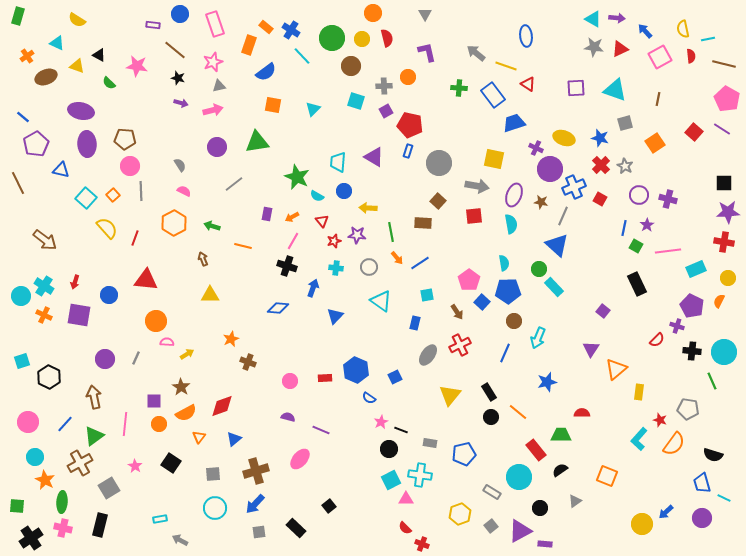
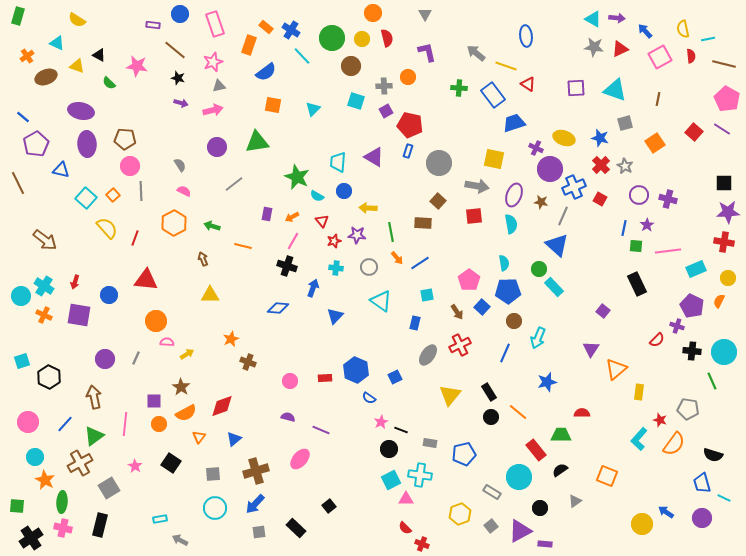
green square at (636, 246): rotated 24 degrees counterclockwise
blue square at (482, 302): moved 5 px down
blue arrow at (666, 512): rotated 77 degrees clockwise
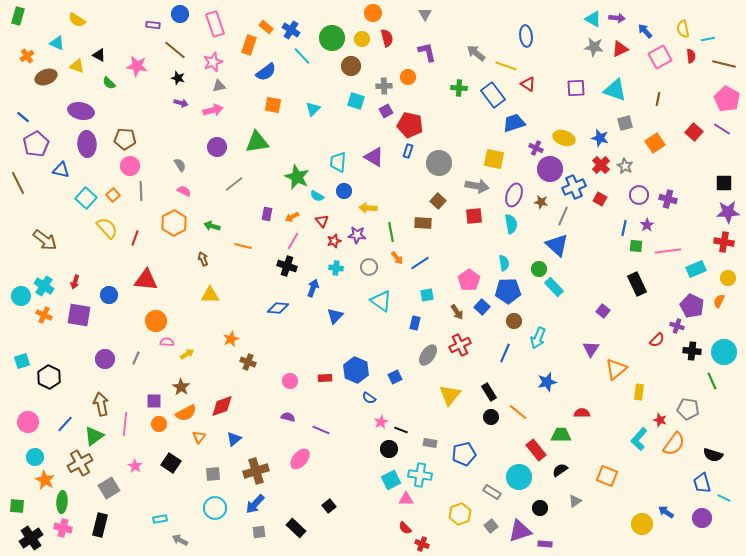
brown arrow at (94, 397): moved 7 px right, 7 px down
purple triangle at (520, 531): rotated 10 degrees clockwise
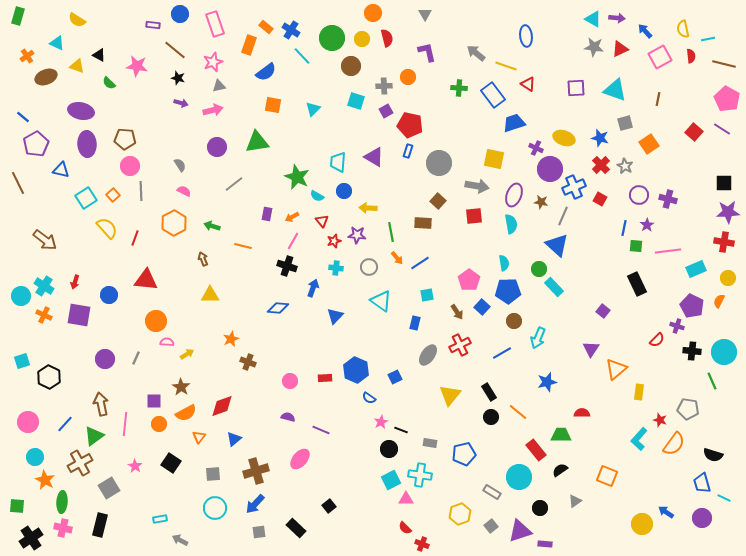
orange square at (655, 143): moved 6 px left, 1 px down
cyan square at (86, 198): rotated 15 degrees clockwise
blue line at (505, 353): moved 3 px left; rotated 36 degrees clockwise
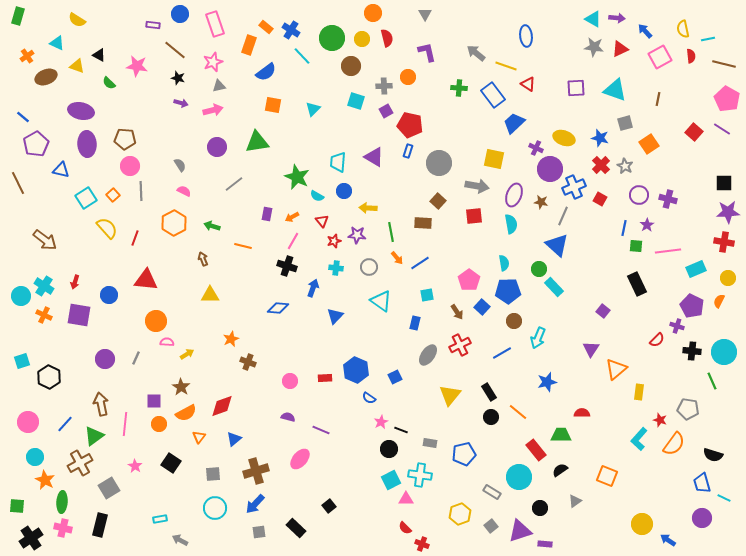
blue trapezoid at (514, 123): rotated 25 degrees counterclockwise
blue arrow at (666, 512): moved 2 px right, 28 px down
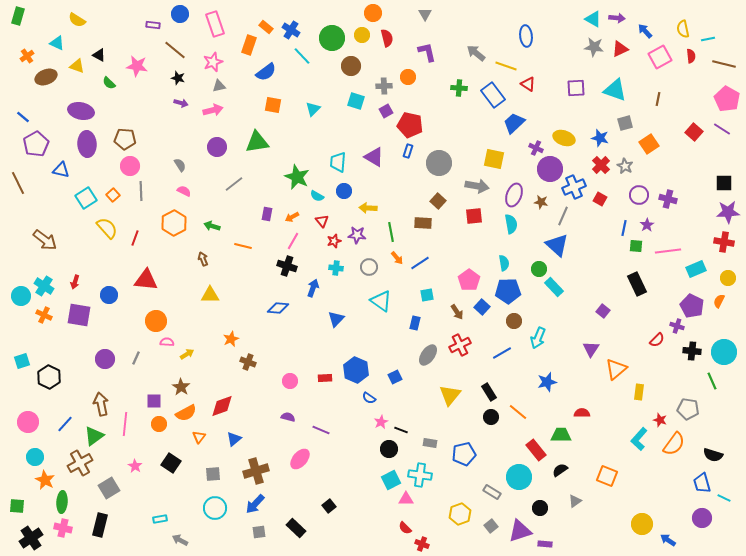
yellow circle at (362, 39): moved 4 px up
blue triangle at (335, 316): moved 1 px right, 3 px down
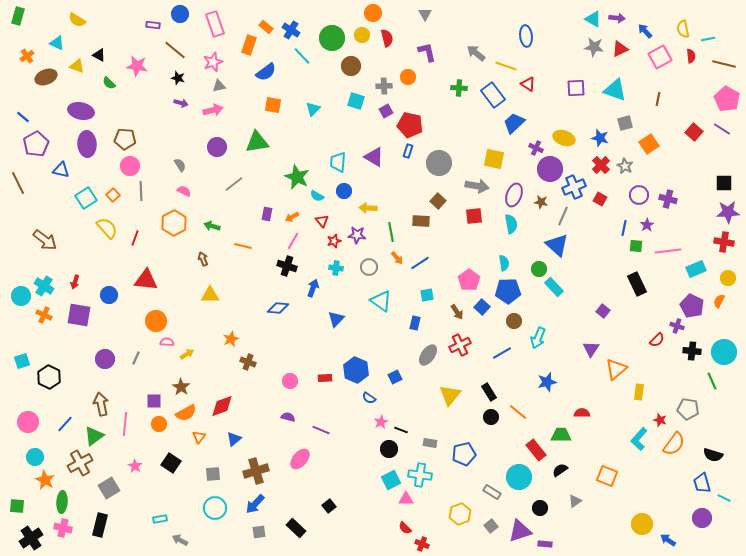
brown rectangle at (423, 223): moved 2 px left, 2 px up
